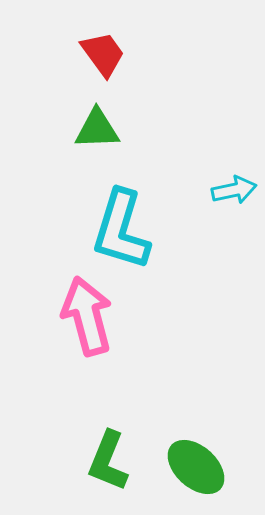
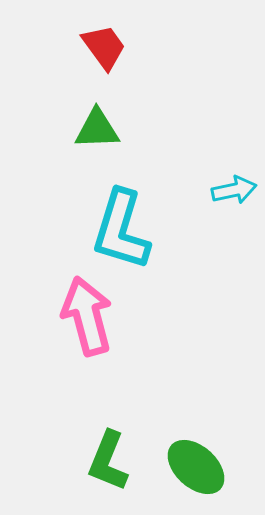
red trapezoid: moved 1 px right, 7 px up
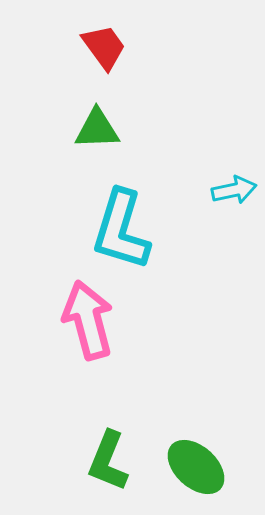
pink arrow: moved 1 px right, 4 px down
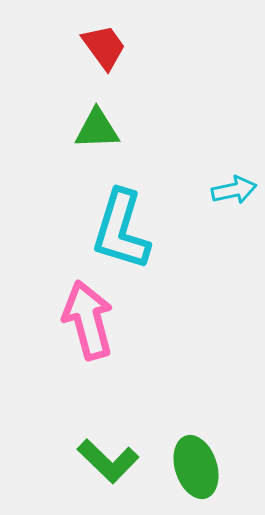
green L-shape: rotated 68 degrees counterclockwise
green ellipse: rotated 30 degrees clockwise
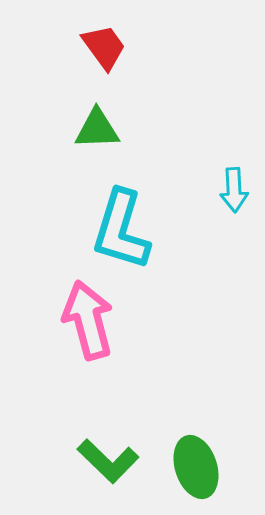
cyan arrow: rotated 99 degrees clockwise
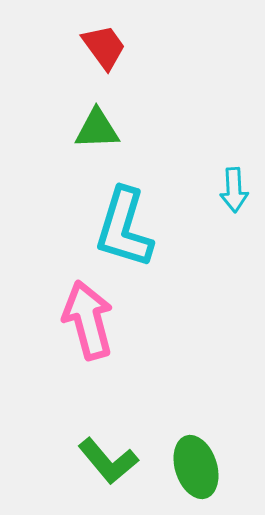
cyan L-shape: moved 3 px right, 2 px up
green L-shape: rotated 6 degrees clockwise
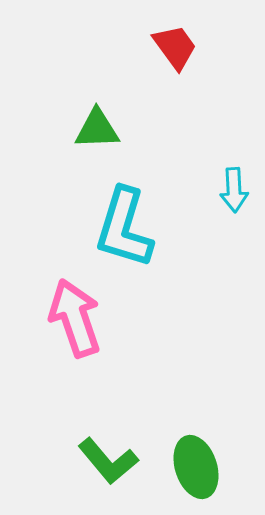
red trapezoid: moved 71 px right
pink arrow: moved 13 px left, 2 px up; rotated 4 degrees counterclockwise
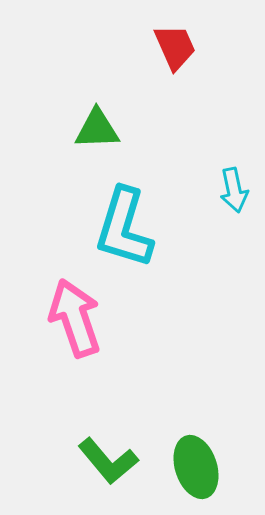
red trapezoid: rotated 12 degrees clockwise
cyan arrow: rotated 9 degrees counterclockwise
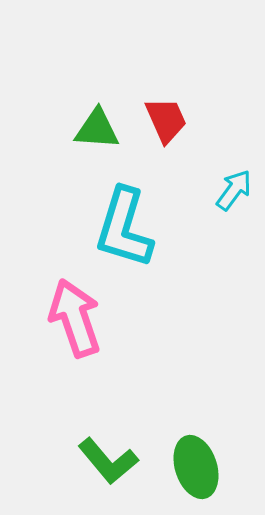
red trapezoid: moved 9 px left, 73 px down
green triangle: rotated 6 degrees clockwise
cyan arrow: rotated 132 degrees counterclockwise
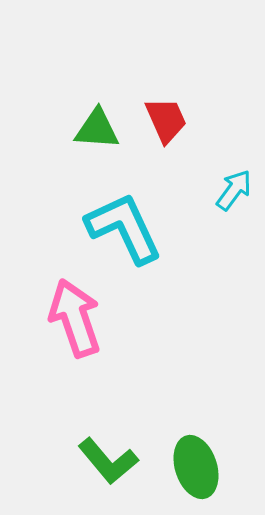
cyan L-shape: rotated 138 degrees clockwise
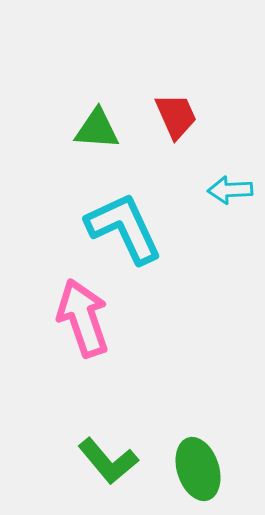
red trapezoid: moved 10 px right, 4 px up
cyan arrow: moved 4 px left; rotated 129 degrees counterclockwise
pink arrow: moved 8 px right
green ellipse: moved 2 px right, 2 px down
